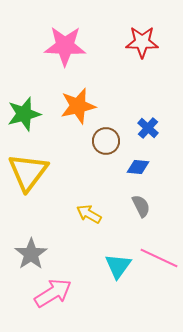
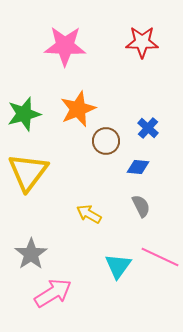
orange star: moved 3 px down; rotated 9 degrees counterclockwise
pink line: moved 1 px right, 1 px up
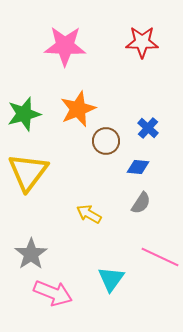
gray semicircle: moved 3 px up; rotated 60 degrees clockwise
cyan triangle: moved 7 px left, 13 px down
pink arrow: rotated 54 degrees clockwise
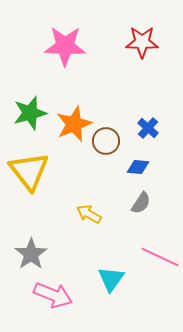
orange star: moved 4 px left, 15 px down
green star: moved 6 px right, 1 px up
yellow triangle: moved 1 px right, 1 px up; rotated 15 degrees counterclockwise
pink arrow: moved 2 px down
